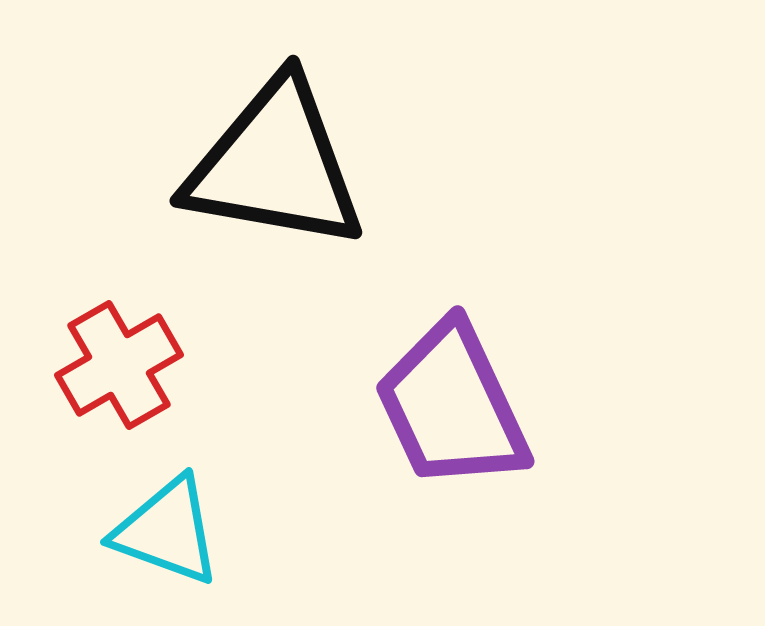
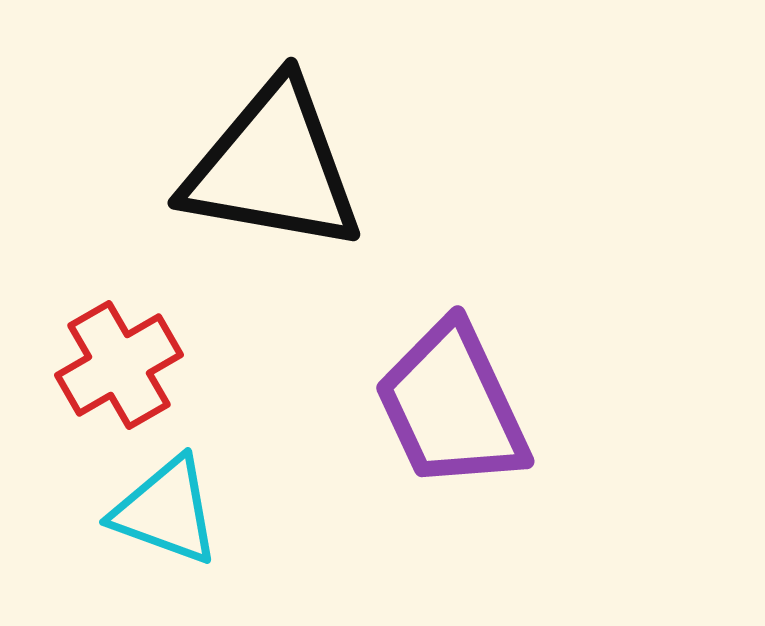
black triangle: moved 2 px left, 2 px down
cyan triangle: moved 1 px left, 20 px up
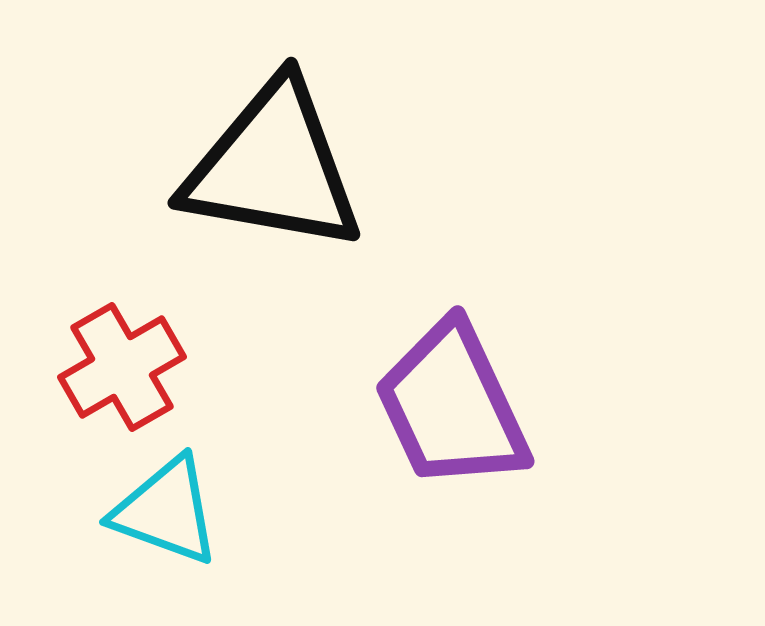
red cross: moved 3 px right, 2 px down
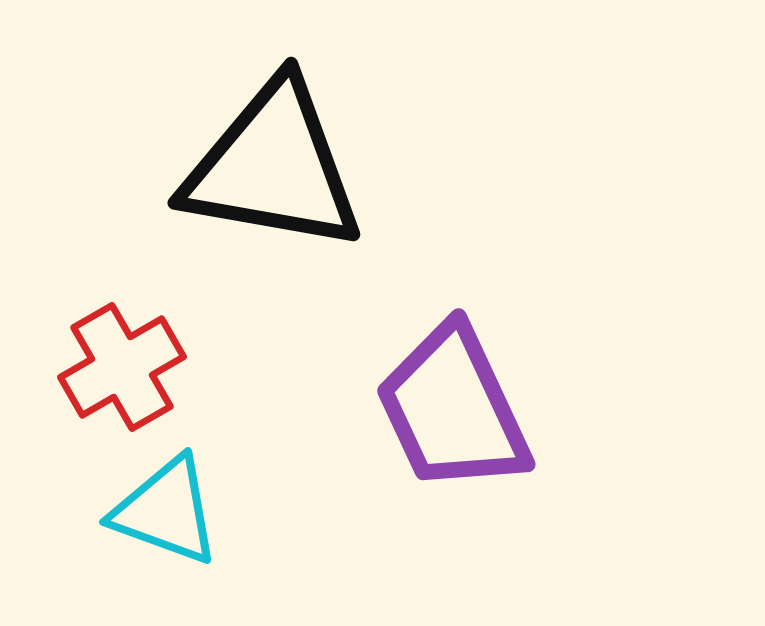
purple trapezoid: moved 1 px right, 3 px down
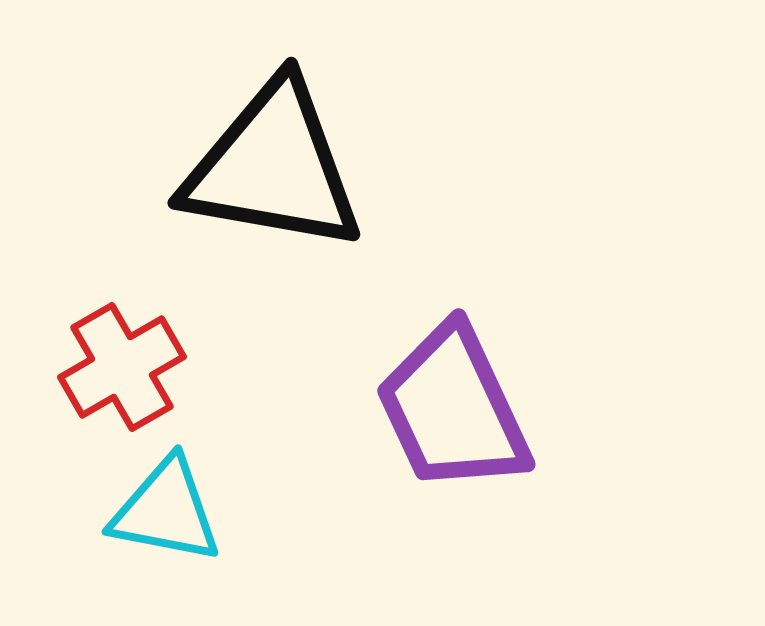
cyan triangle: rotated 9 degrees counterclockwise
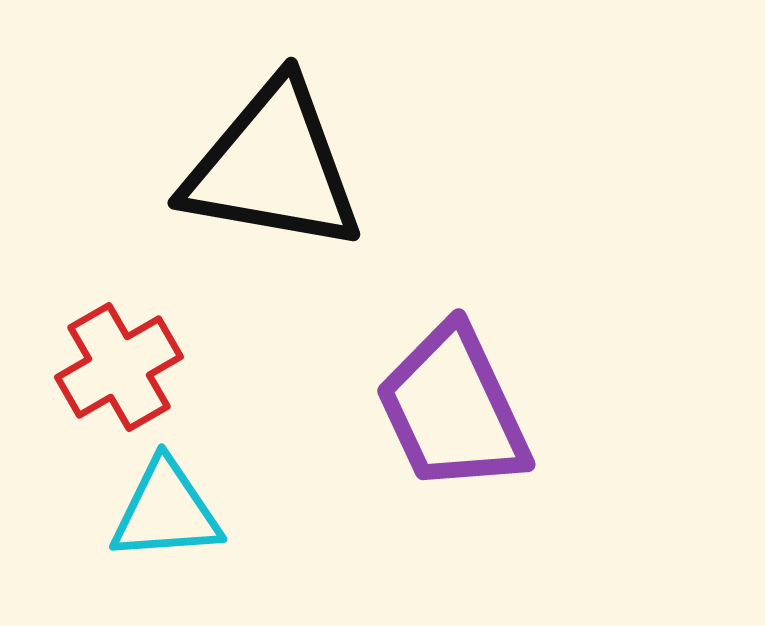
red cross: moved 3 px left
cyan triangle: rotated 15 degrees counterclockwise
